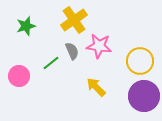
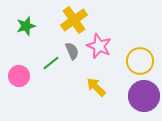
pink star: rotated 15 degrees clockwise
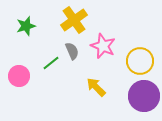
pink star: moved 4 px right
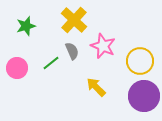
yellow cross: rotated 12 degrees counterclockwise
pink circle: moved 2 px left, 8 px up
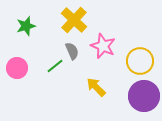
green line: moved 4 px right, 3 px down
